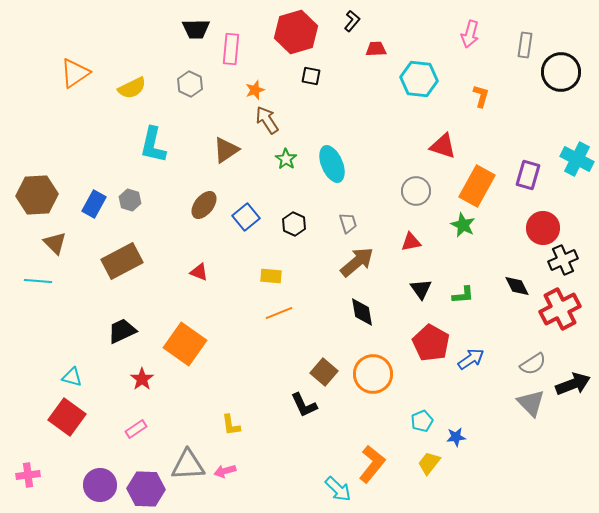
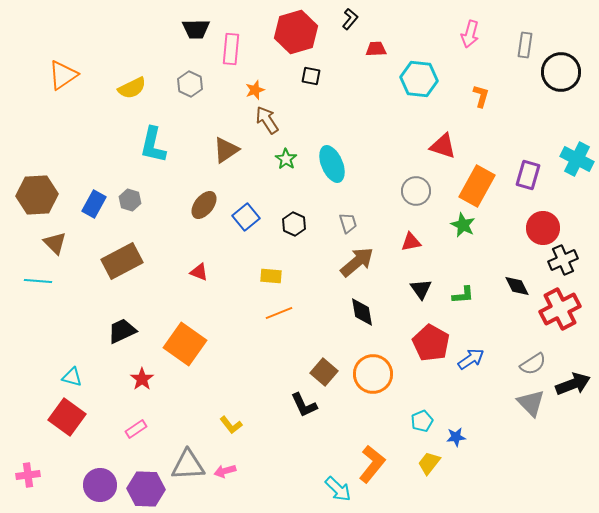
black L-shape at (352, 21): moved 2 px left, 2 px up
orange triangle at (75, 73): moved 12 px left, 2 px down
yellow L-shape at (231, 425): rotated 30 degrees counterclockwise
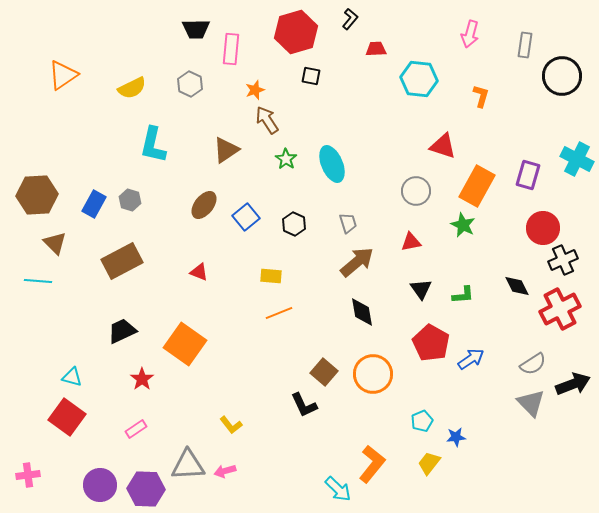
black circle at (561, 72): moved 1 px right, 4 px down
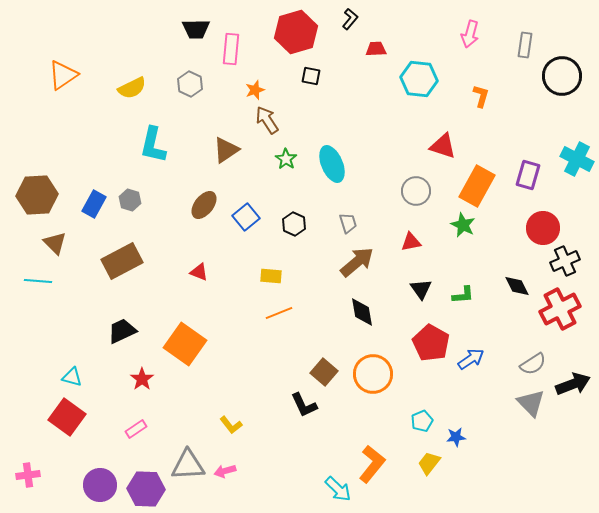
black cross at (563, 260): moved 2 px right, 1 px down
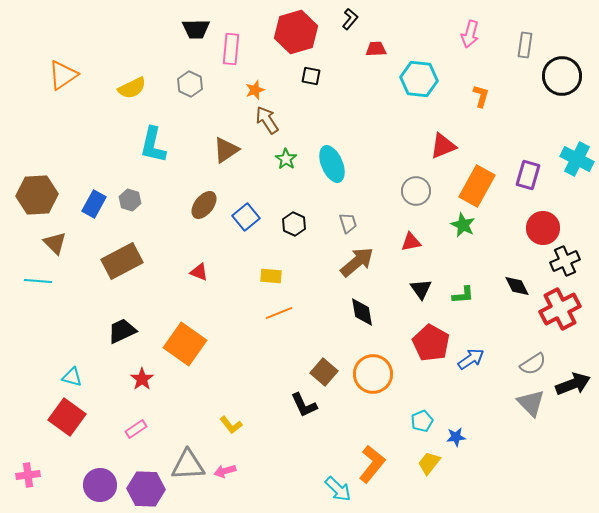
red triangle at (443, 146): rotated 40 degrees counterclockwise
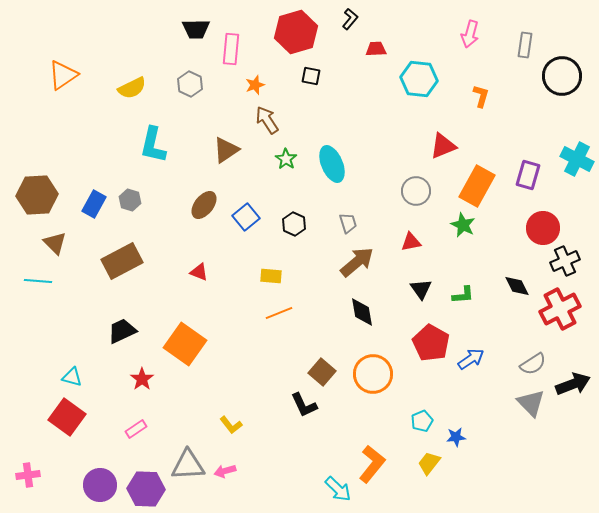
orange star at (255, 90): moved 5 px up
brown square at (324, 372): moved 2 px left
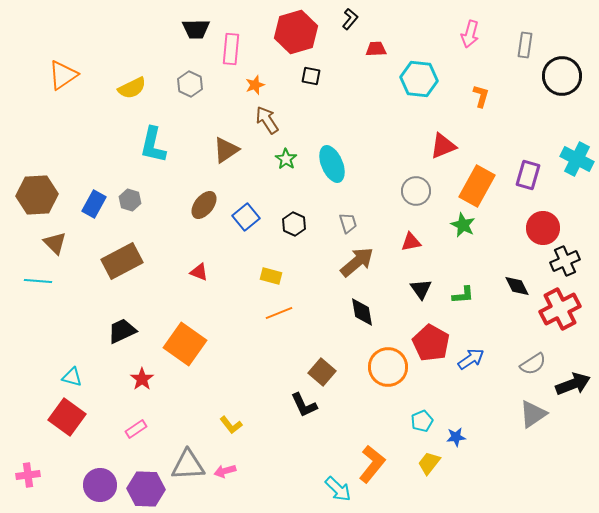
yellow rectangle at (271, 276): rotated 10 degrees clockwise
orange circle at (373, 374): moved 15 px right, 7 px up
gray triangle at (531, 403): moved 2 px right, 11 px down; rotated 40 degrees clockwise
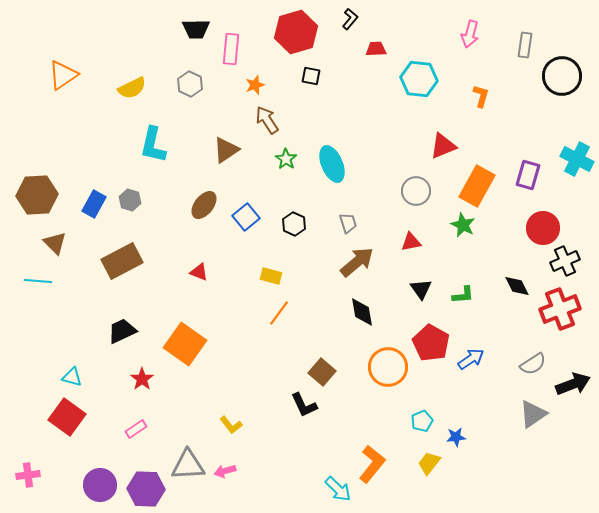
red cross at (560, 309): rotated 6 degrees clockwise
orange line at (279, 313): rotated 32 degrees counterclockwise
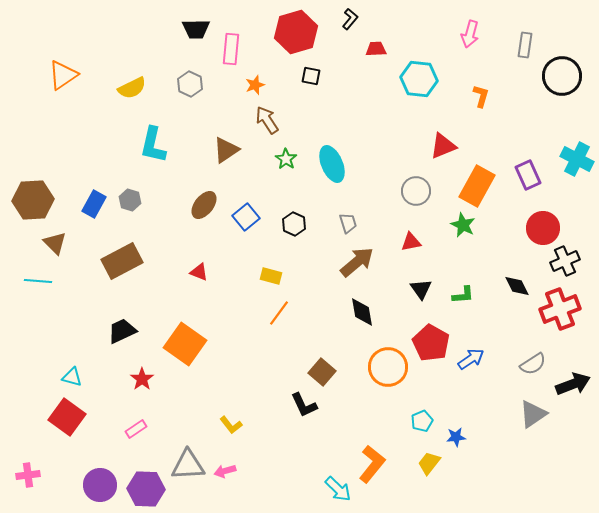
purple rectangle at (528, 175): rotated 40 degrees counterclockwise
brown hexagon at (37, 195): moved 4 px left, 5 px down
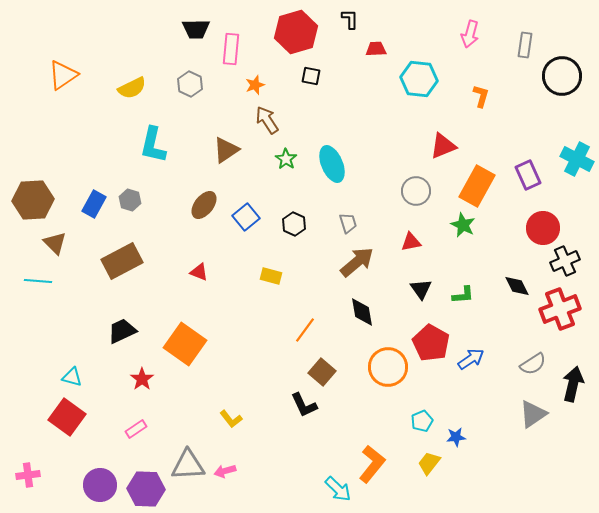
black L-shape at (350, 19): rotated 40 degrees counterclockwise
orange line at (279, 313): moved 26 px right, 17 px down
black arrow at (573, 384): rotated 56 degrees counterclockwise
yellow L-shape at (231, 425): moved 6 px up
